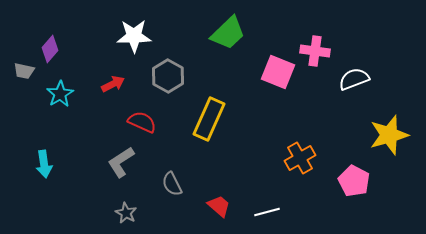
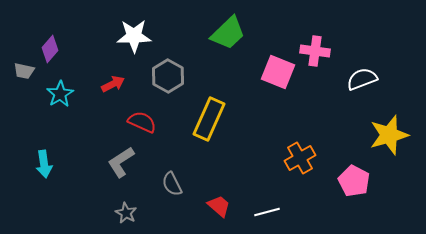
white semicircle: moved 8 px right
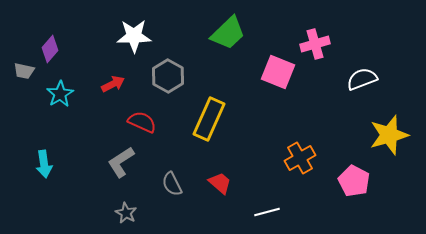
pink cross: moved 7 px up; rotated 24 degrees counterclockwise
red trapezoid: moved 1 px right, 23 px up
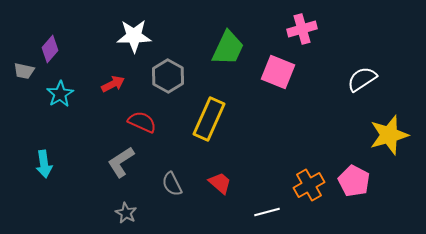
green trapezoid: moved 15 px down; rotated 21 degrees counterclockwise
pink cross: moved 13 px left, 15 px up
white semicircle: rotated 12 degrees counterclockwise
orange cross: moved 9 px right, 27 px down
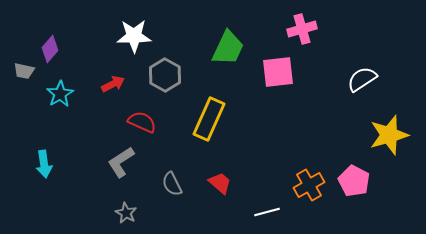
pink square: rotated 28 degrees counterclockwise
gray hexagon: moved 3 px left, 1 px up
